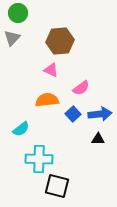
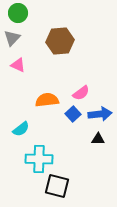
pink triangle: moved 33 px left, 5 px up
pink semicircle: moved 5 px down
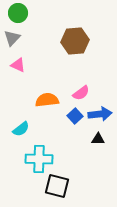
brown hexagon: moved 15 px right
blue square: moved 2 px right, 2 px down
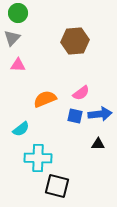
pink triangle: rotated 21 degrees counterclockwise
orange semicircle: moved 2 px left, 1 px up; rotated 15 degrees counterclockwise
blue square: rotated 35 degrees counterclockwise
black triangle: moved 5 px down
cyan cross: moved 1 px left, 1 px up
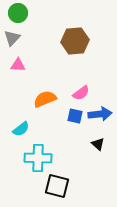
black triangle: rotated 40 degrees clockwise
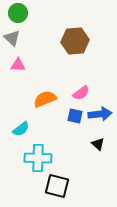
gray triangle: rotated 30 degrees counterclockwise
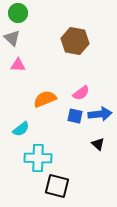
brown hexagon: rotated 16 degrees clockwise
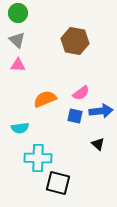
gray triangle: moved 5 px right, 2 px down
blue arrow: moved 1 px right, 3 px up
cyan semicircle: moved 1 px left, 1 px up; rotated 30 degrees clockwise
black square: moved 1 px right, 3 px up
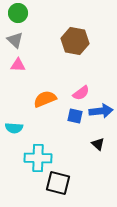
gray triangle: moved 2 px left
cyan semicircle: moved 6 px left; rotated 12 degrees clockwise
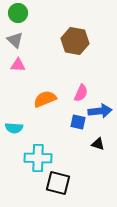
pink semicircle: rotated 30 degrees counterclockwise
blue arrow: moved 1 px left
blue square: moved 3 px right, 6 px down
black triangle: rotated 24 degrees counterclockwise
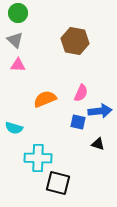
cyan semicircle: rotated 12 degrees clockwise
